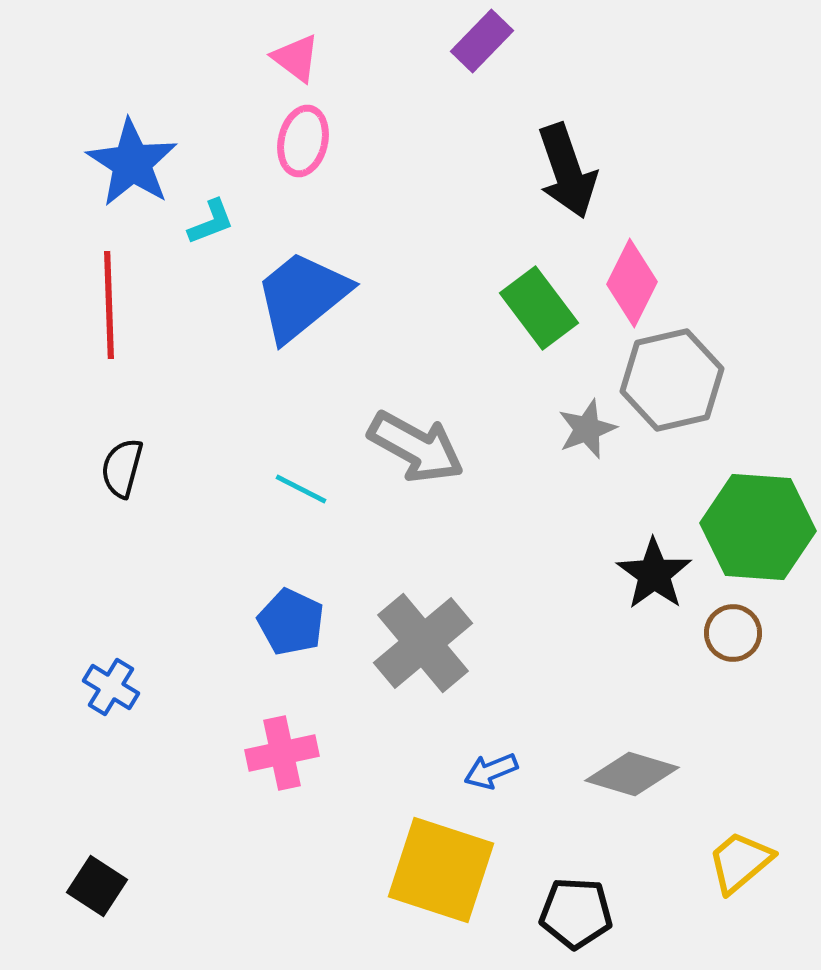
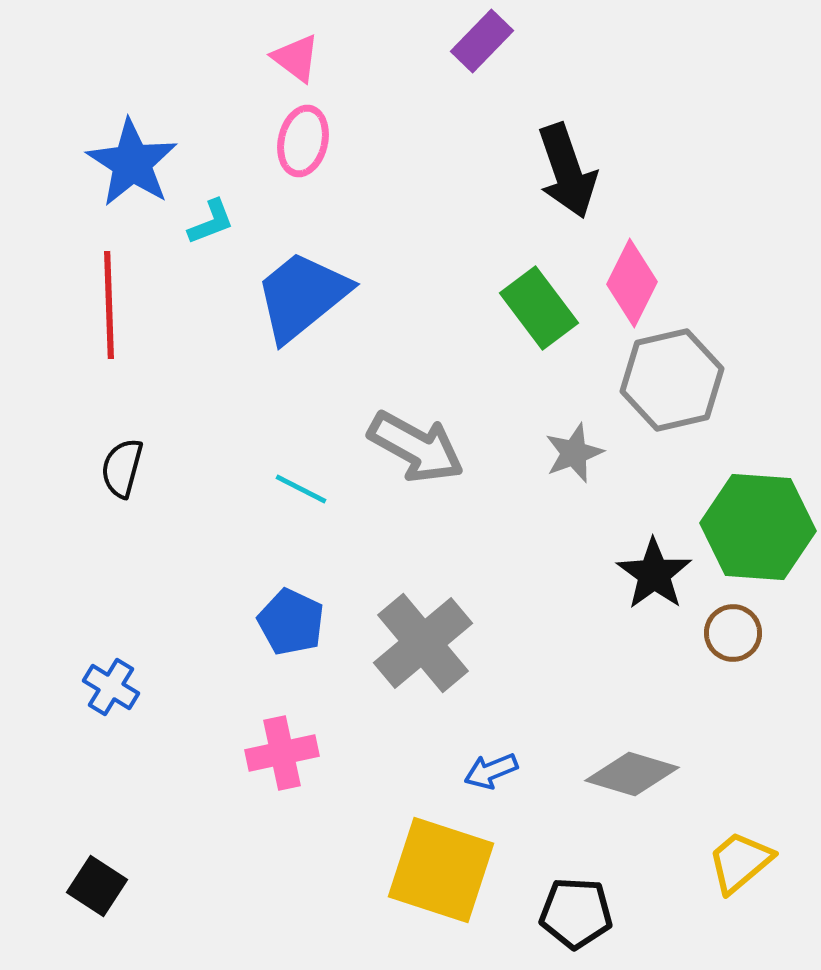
gray star: moved 13 px left, 24 px down
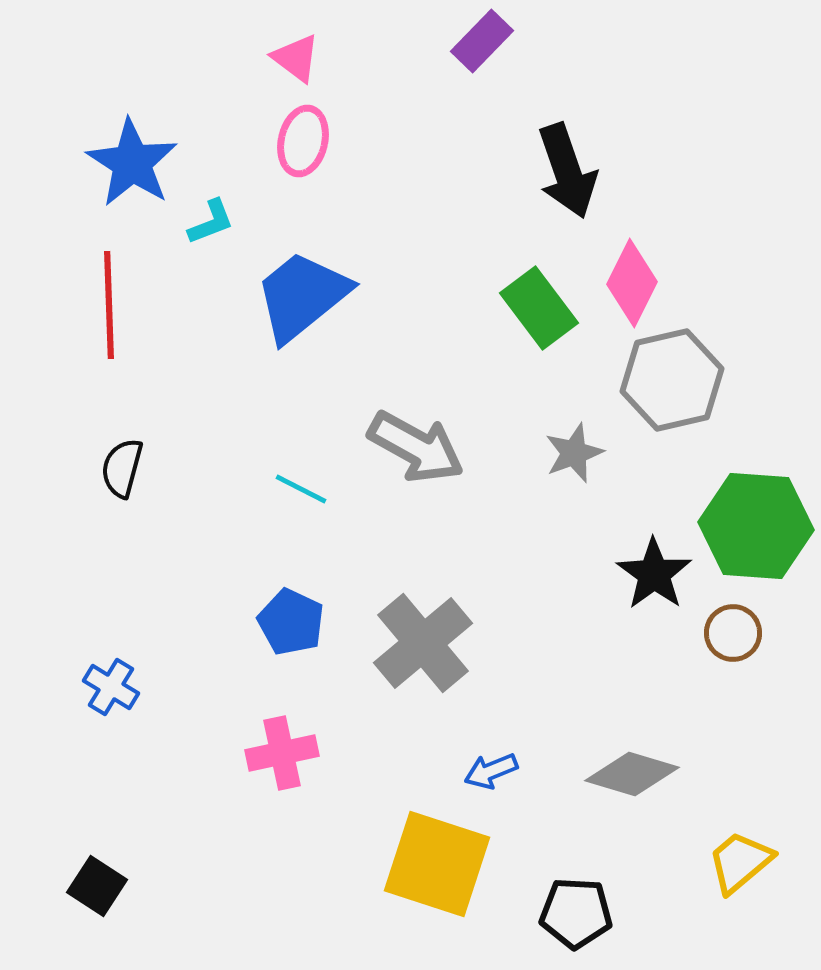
green hexagon: moved 2 px left, 1 px up
yellow square: moved 4 px left, 6 px up
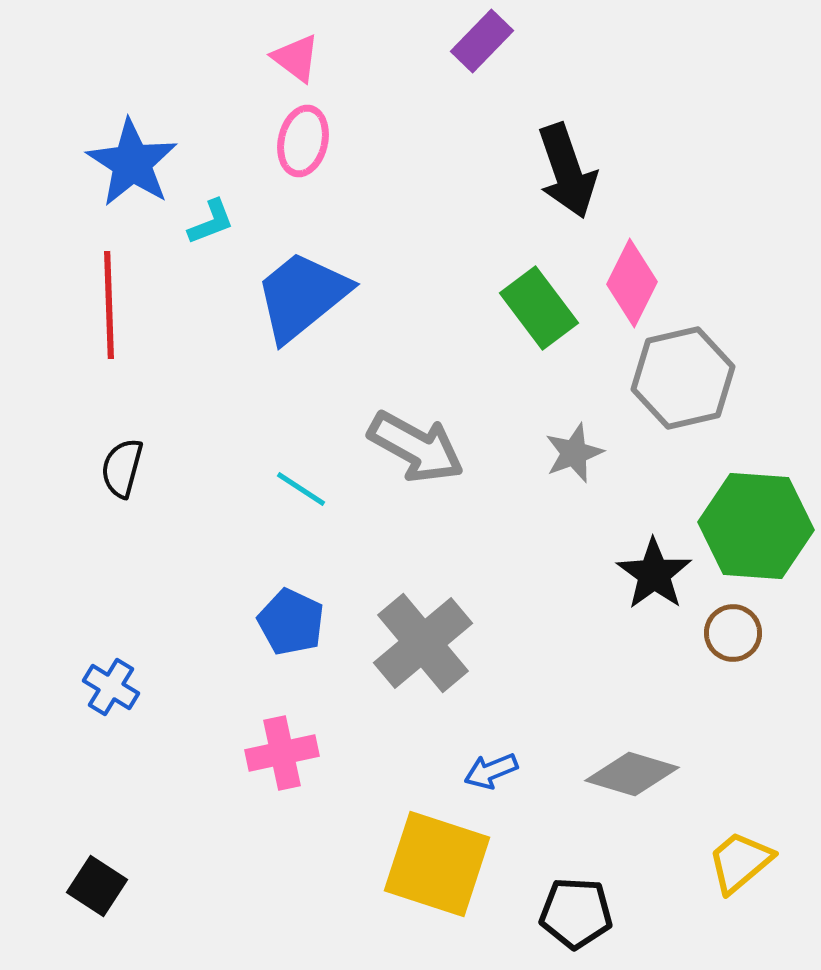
gray hexagon: moved 11 px right, 2 px up
cyan line: rotated 6 degrees clockwise
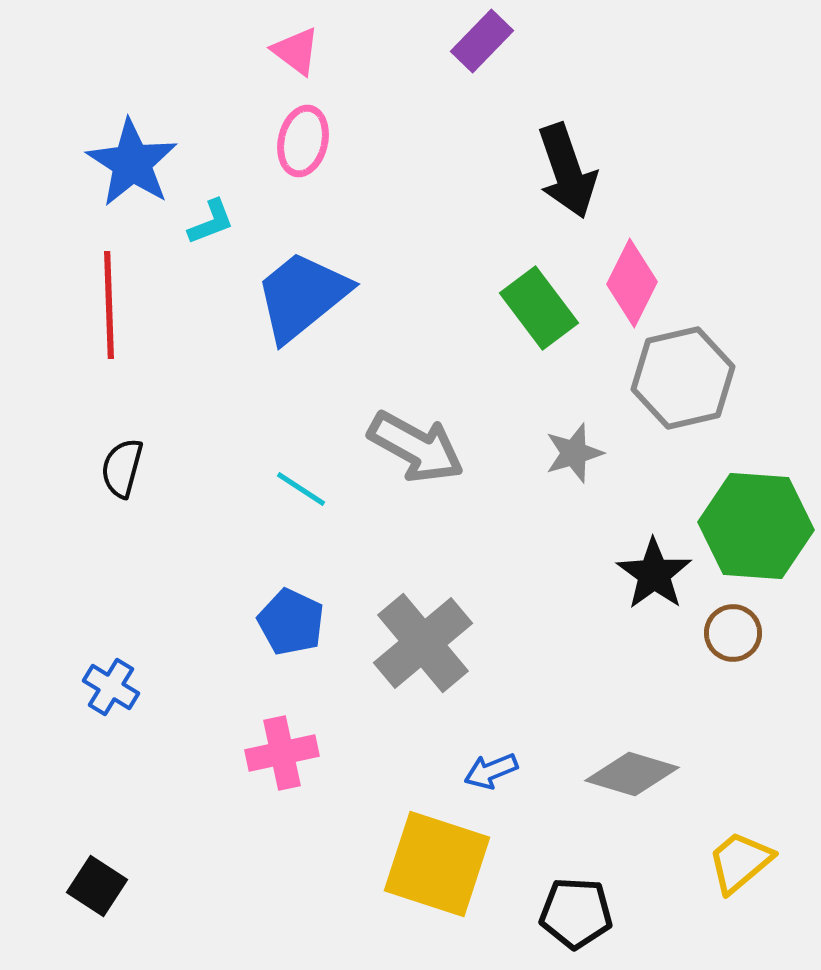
pink triangle: moved 7 px up
gray star: rotated 4 degrees clockwise
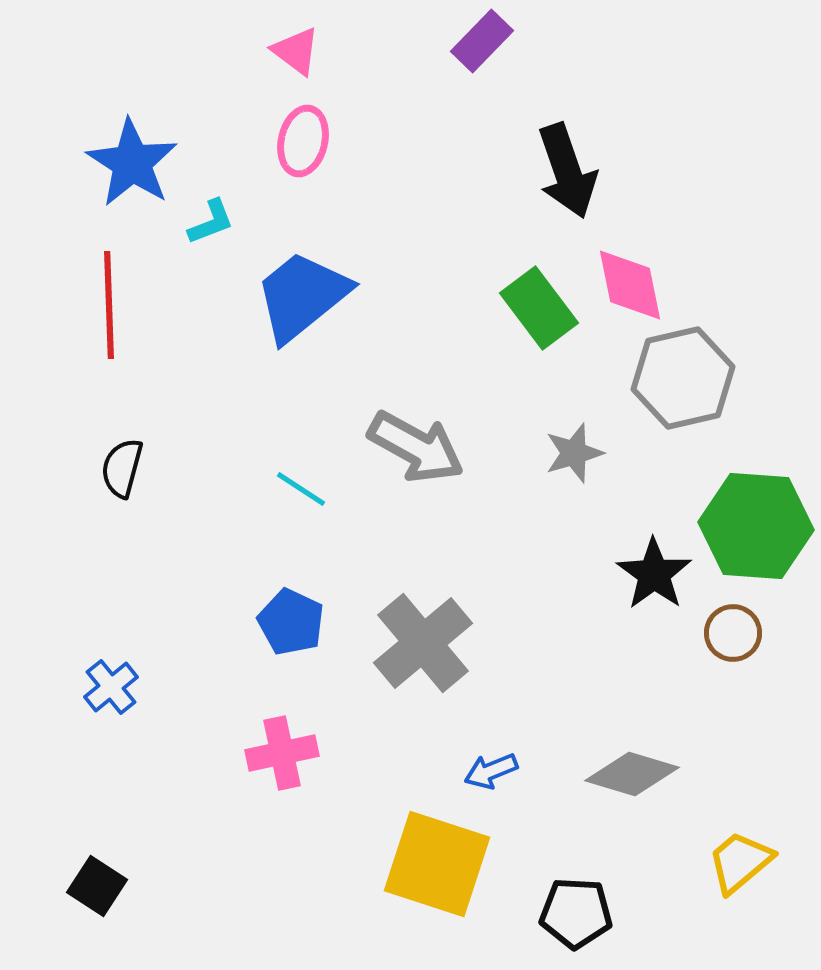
pink diamond: moved 2 px left, 2 px down; rotated 38 degrees counterclockwise
blue cross: rotated 20 degrees clockwise
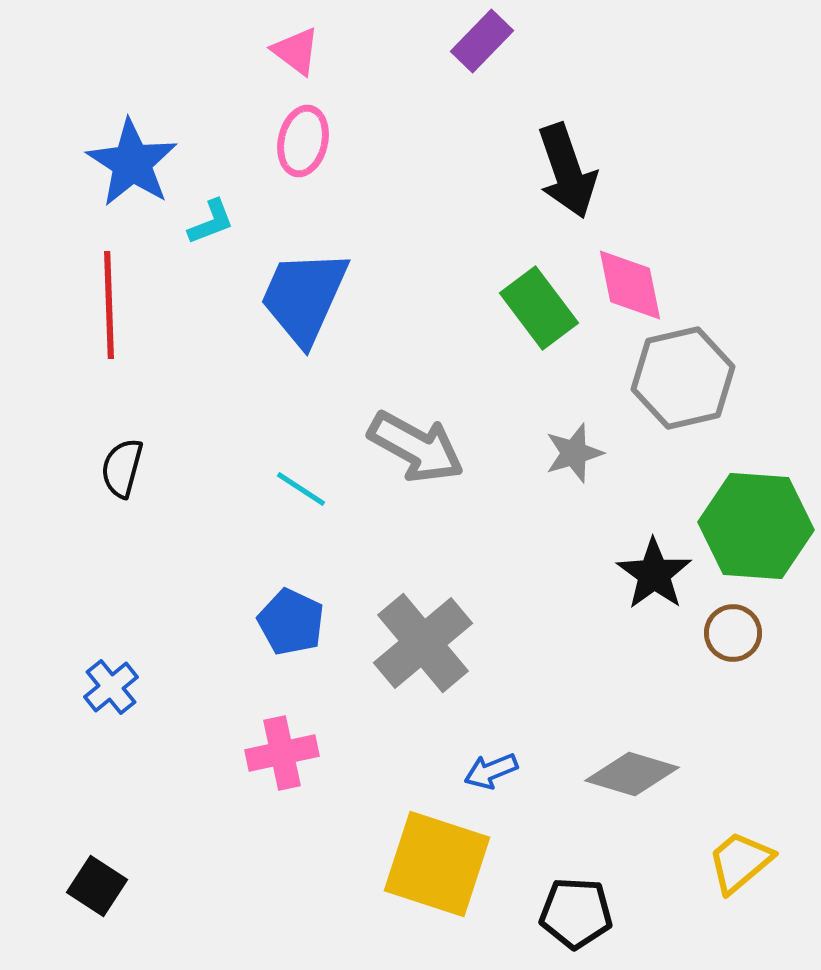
blue trapezoid: moved 2 px right, 1 px down; rotated 27 degrees counterclockwise
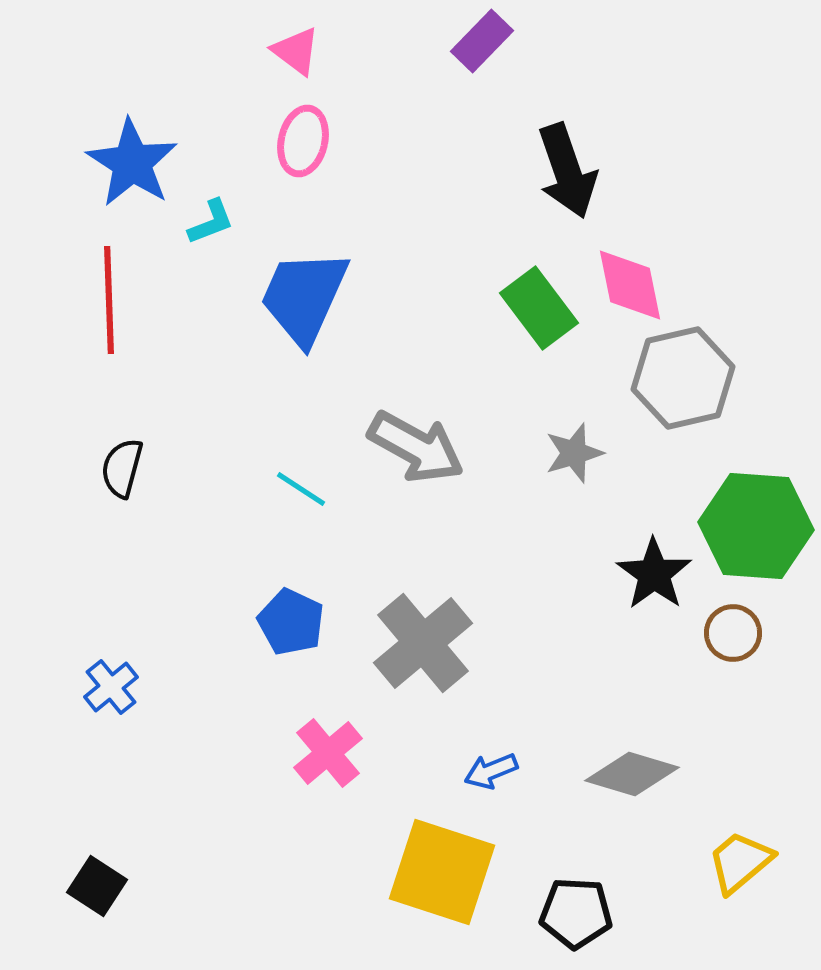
red line: moved 5 px up
pink cross: moved 46 px right; rotated 28 degrees counterclockwise
yellow square: moved 5 px right, 8 px down
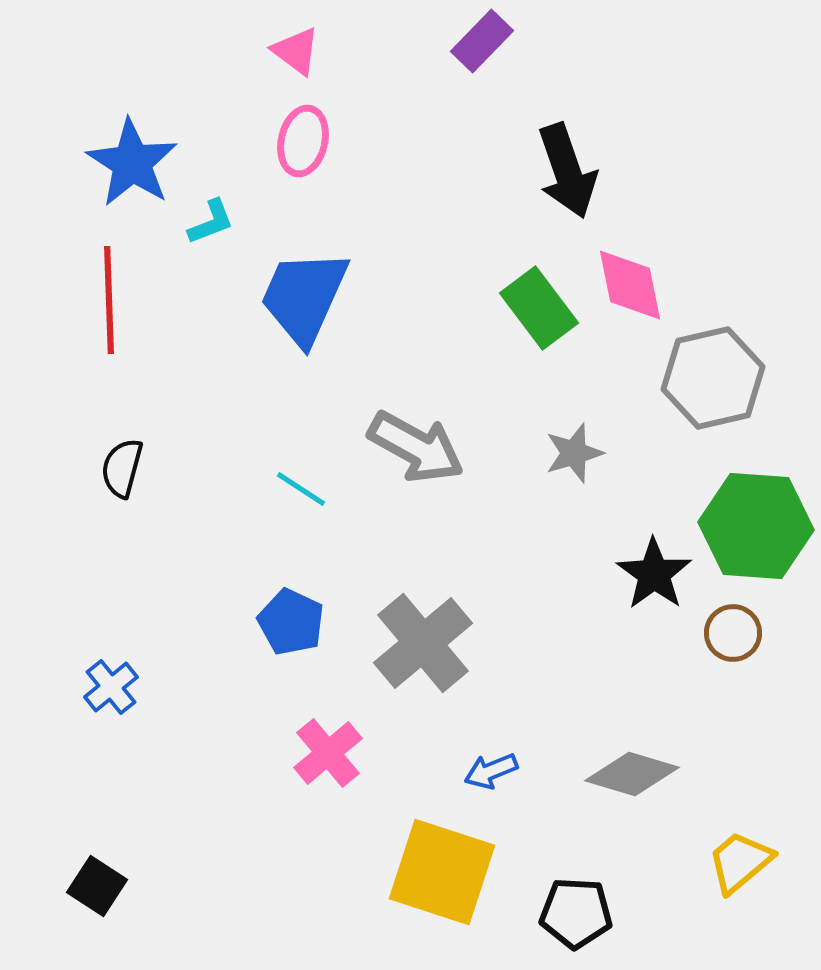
gray hexagon: moved 30 px right
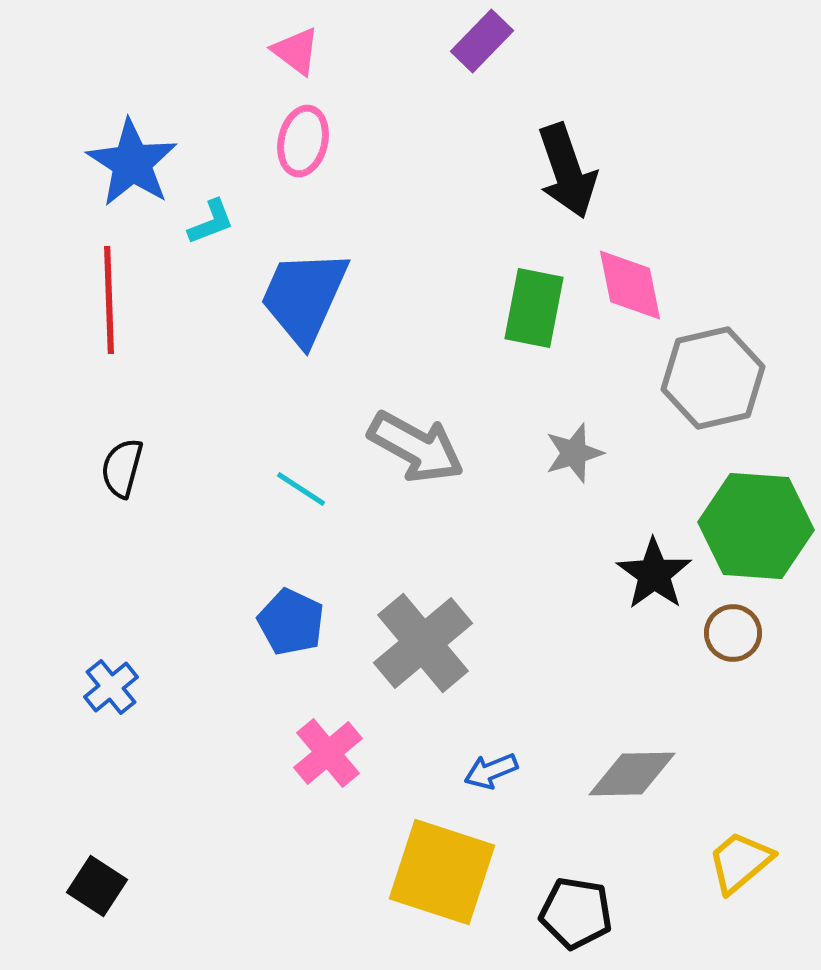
green rectangle: moved 5 px left; rotated 48 degrees clockwise
gray diamond: rotated 18 degrees counterclockwise
black pentagon: rotated 6 degrees clockwise
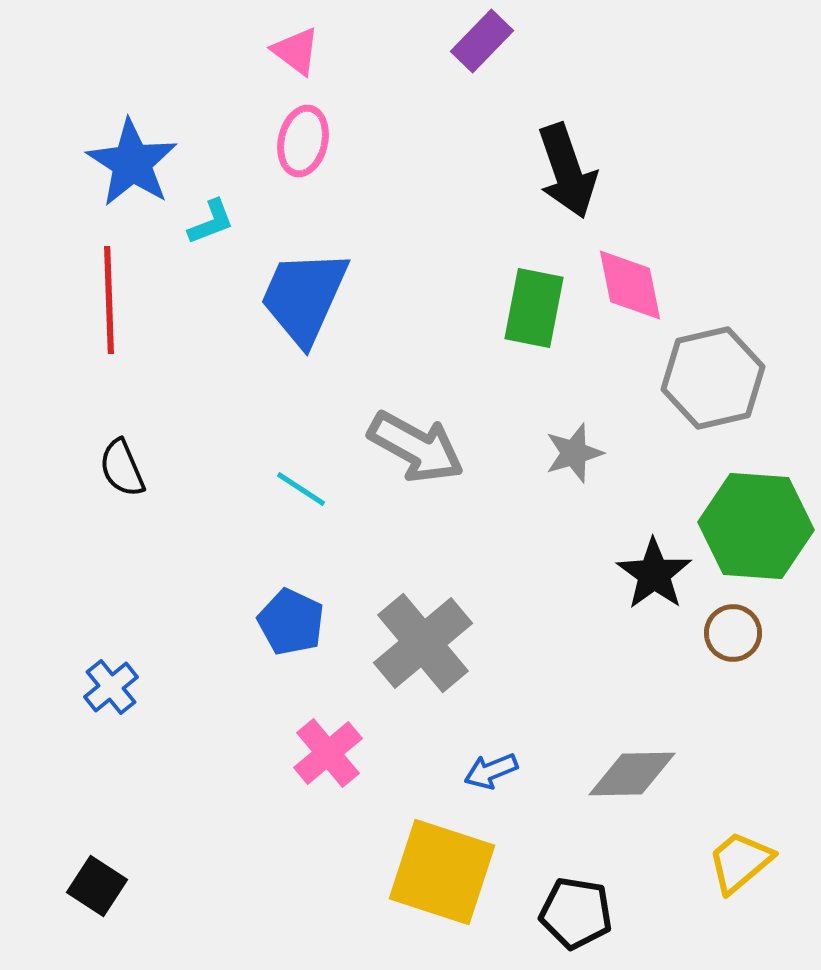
black semicircle: rotated 38 degrees counterclockwise
